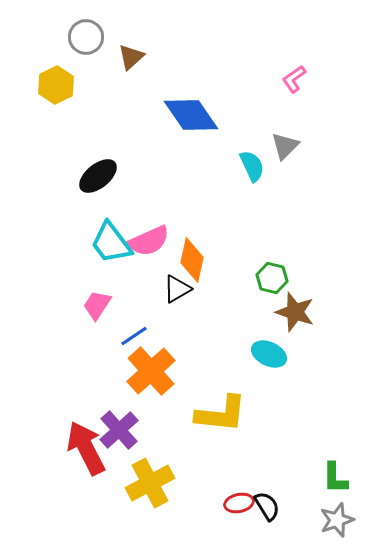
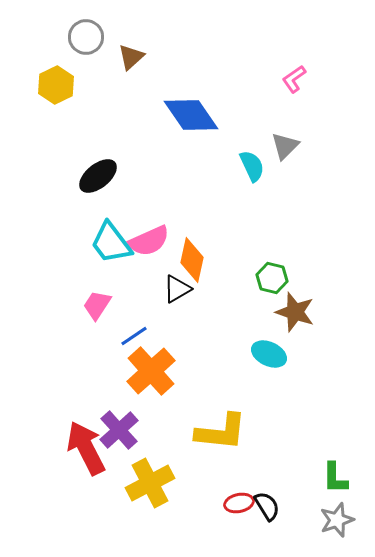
yellow L-shape: moved 18 px down
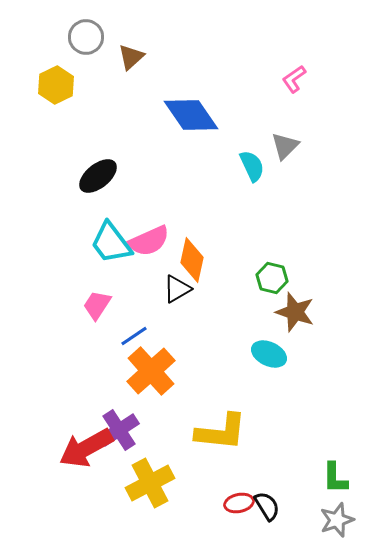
purple cross: rotated 9 degrees clockwise
red arrow: rotated 92 degrees counterclockwise
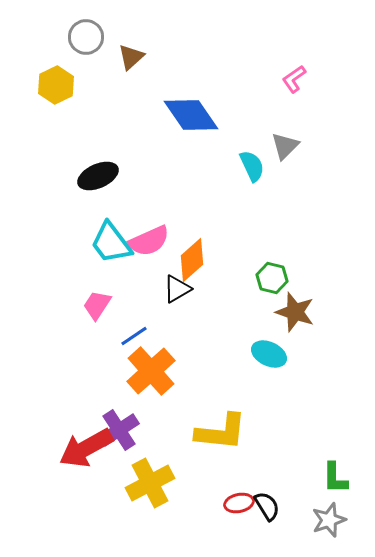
black ellipse: rotated 15 degrees clockwise
orange diamond: rotated 36 degrees clockwise
gray star: moved 8 px left
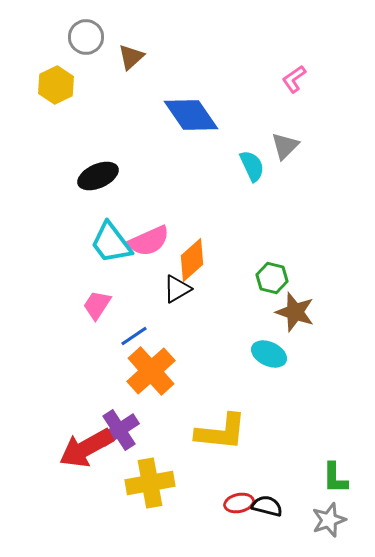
yellow cross: rotated 18 degrees clockwise
black semicircle: rotated 44 degrees counterclockwise
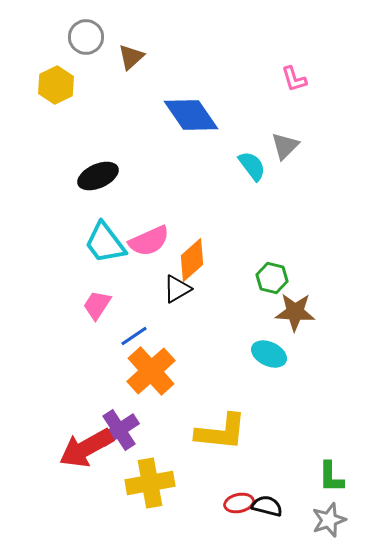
pink L-shape: rotated 72 degrees counterclockwise
cyan semicircle: rotated 12 degrees counterclockwise
cyan trapezoid: moved 6 px left
brown star: rotated 15 degrees counterclockwise
green L-shape: moved 4 px left, 1 px up
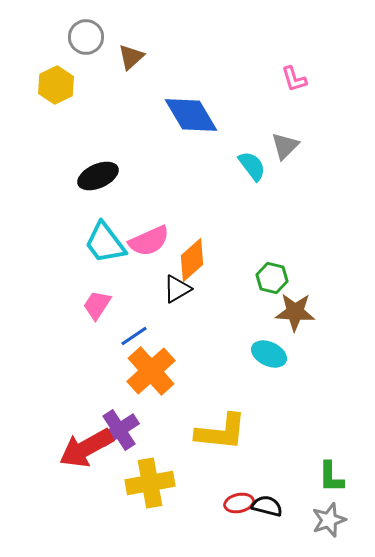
blue diamond: rotated 4 degrees clockwise
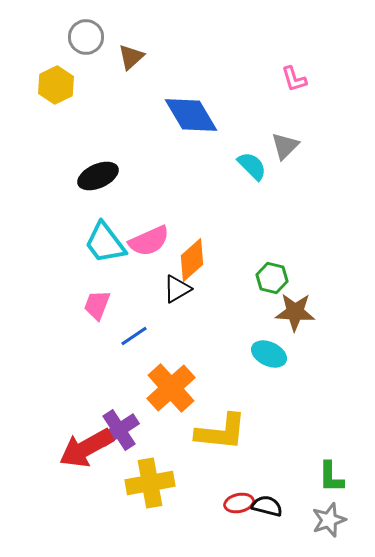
cyan semicircle: rotated 8 degrees counterclockwise
pink trapezoid: rotated 12 degrees counterclockwise
orange cross: moved 20 px right, 17 px down
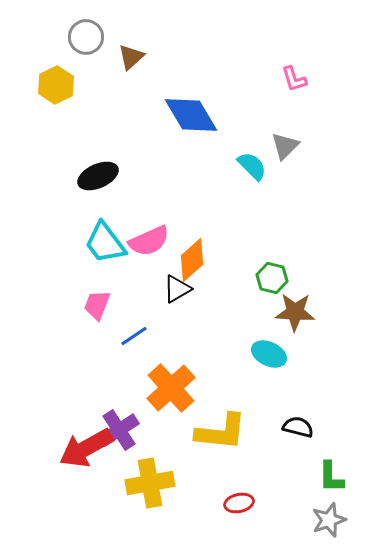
black semicircle: moved 31 px right, 79 px up
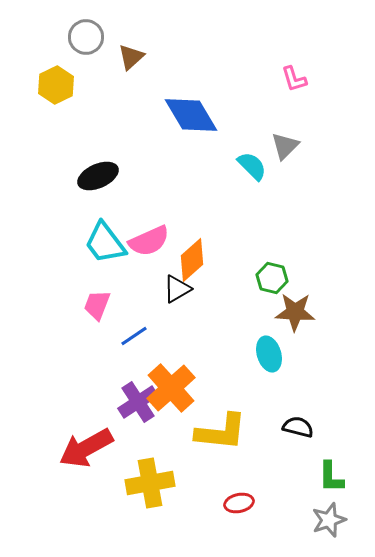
cyan ellipse: rotated 48 degrees clockwise
purple cross: moved 19 px right, 28 px up
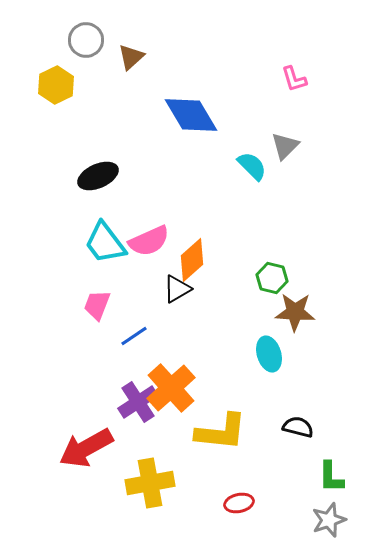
gray circle: moved 3 px down
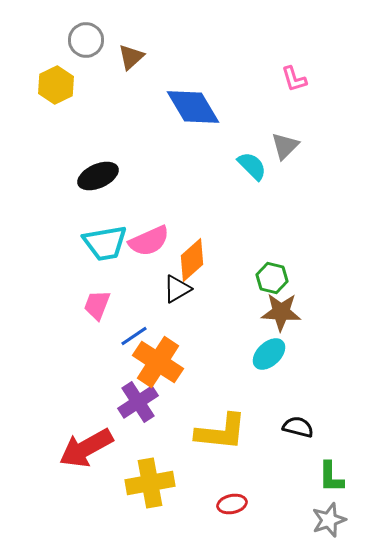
blue diamond: moved 2 px right, 8 px up
cyan trapezoid: rotated 63 degrees counterclockwise
brown star: moved 14 px left
cyan ellipse: rotated 64 degrees clockwise
orange cross: moved 13 px left, 26 px up; rotated 15 degrees counterclockwise
red ellipse: moved 7 px left, 1 px down
